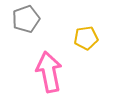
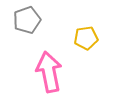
gray pentagon: moved 1 px right, 1 px down
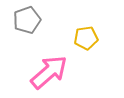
pink arrow: rotated 60 degrees clockwise
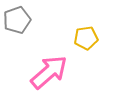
gray pentagon: moved 10 px left
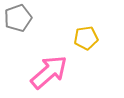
gray pentagon: moved 1 px right, 2 px up
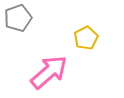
yellow pentagon: rotated 20 degrees counterclockwise
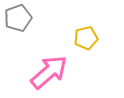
yellow pentagon: rotated 15 degrees clockwise
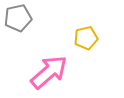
gray pentagon: rotated 8 degrees clockwise
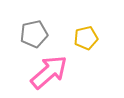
gray pentagon: moved 16 px right, 16 px down
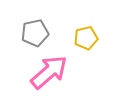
gray pentagon: moved 1 px right, 1 px up
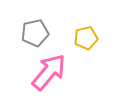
pink arrow: rotated 9 degrees counterclockwise
